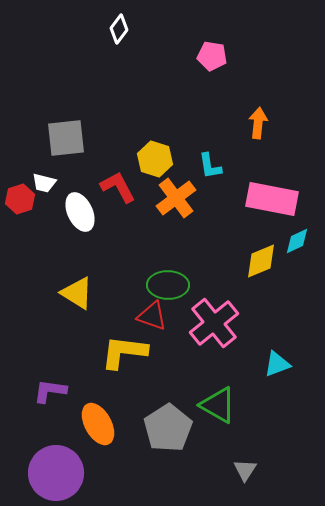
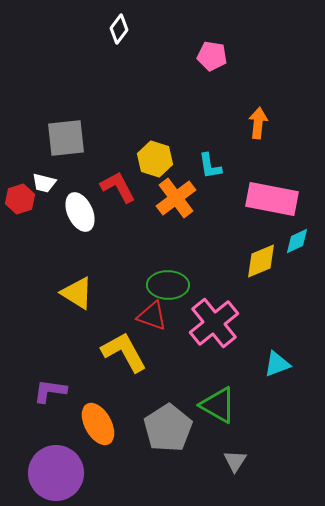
yellow L-shape: rotated 54 degrees clockwise
gray triangle: moved 10 px left, 9 px up
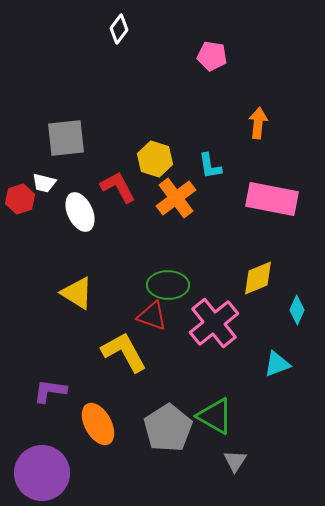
cyan diamond: moved 69 px down; rotated 40 degrees counterclockwise
yellow diamond: moved 3 px left, 17 px down
green triangle: moved 3 px left, 11 px down
purple circle: moved 14 px left
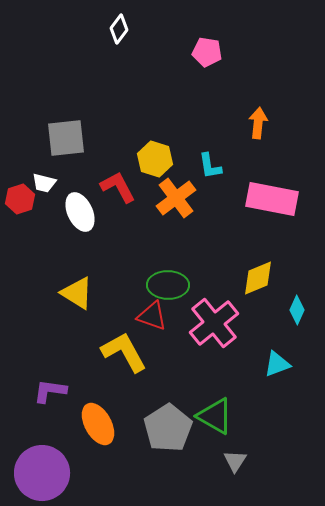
pink pentagon: moved 5 px left, 4 px up
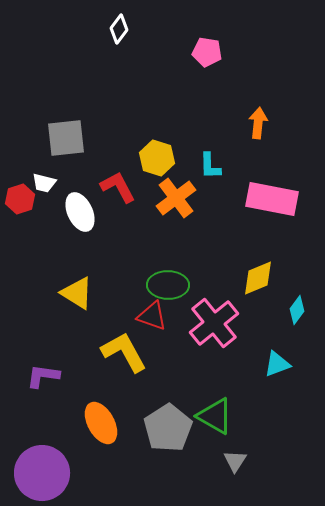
yellow hexagon: moved 2 px right, 1 px up
cyan L-shape: rotated 8 degrees clockwise
cyan diamond: rotated 12 degrees clockwise
purple L-shape: moved 7 px left, 15 px up
orange ellipse: moved 3 px right, 1 px up
